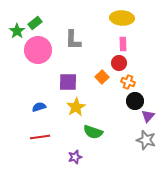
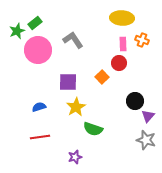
green star: rotated 14 degrees clockwise
gray L-shape: rotated 145 degrees clockwise
orange cross: moved 14 px right, 42 px up
green semicircle: moved 3 px up
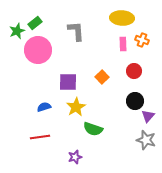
gray L-shape: moved 3 px right, 9 px up; rotated 30 degrees clockwise
red circle: moved 15 px right, 8 px down
blue semicircle: moved 5 px right
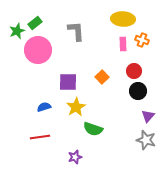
yellow ellipse: moved 1 px right, 1 px down
black circle: moved 3 px right, 10 px up
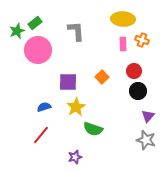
red line: moved 1 px right, 2 px up; rotated 42 degrees counterclockwise
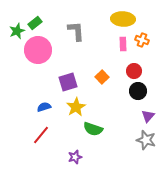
purple square: rotated 18 degrees counterclockwise
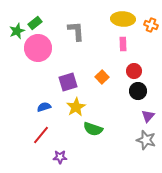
orange cross: moved 9 px right, 15 px up
pink circle: moved 2 px up
purple star: moved 15 px left; rotated 16 degrees clockwise
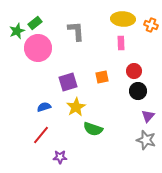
pink rectangle: moved 2 px left, 1 px up
orange square: rotated 32 degrees clockwise
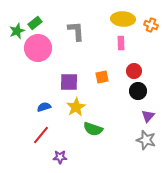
purple square: moved 1 px right; rotated 18 degrees clockwise
